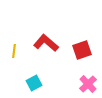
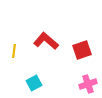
red L-shape: moved 2 px up
pink cross: rotated 24 degrees clockwise
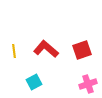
red L-shape: moved 8 px down
yellow line: rotated 16 degrees counterclockwise
cyan square: moved 1 px up
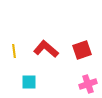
cyan square: moved 5 px left; rotated 28 degrees clockwise
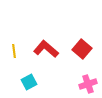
red square: moved 1 px up; rotated 30 degrees counterclockwise
cyan square: rotated 28 degrees counterclockwise
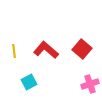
red L-shape: moved 1 px down
pink cross: moved 2 px right
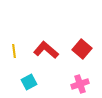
pink cross: moved 10 px left
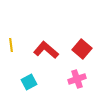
yellow line: moved 3 px left, 6 px up
pink cross: moved 3 px left, 5 px up
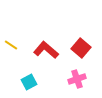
yellow line: rotated 48 degrees counterclockwise
red square: moved 1 px left, 1 px up
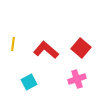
yellow line: moved 2 px right, 1 px up; rotated 64 degrees clockwise
